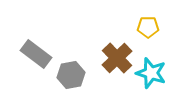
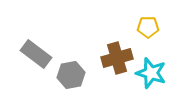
brown cross: rotated 28 degrees clockwise
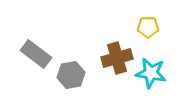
cyan star: rotated 8 degrees counterclockwise
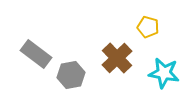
yellow pentagon: rotated 15 degrees clockwise
brown cross: rotated 28 degrees counterclockwise
cyan star: moved 13 px right
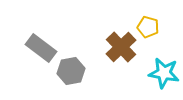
gray rectangle: moved 5 px right, 6 px up
brown cross: moved 4 px right, 11 px up
gray hexagon: moved 4 px up
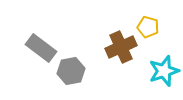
brown cross: rotated 20 degrees clockwise
cyan star: moved 2 px up; rotated 28 degrees counterclockwise
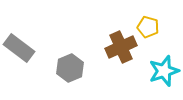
gray rectangle: moved 22 px left
gray hexagon: moved 1 px left, 3 px up; rotated 12 degrees counterclockwise
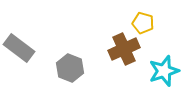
yellow pentagon: moved 5 px left, 4 px up
brown cross: moved 3 px right, 2 px down
gray hexagon: rotated 16 degrees counterclockwise
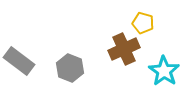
gray rectangle: moved 13 px down
cyan star: rotated 20 degrees counterclockwise
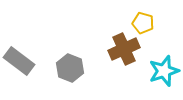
cyan star: rotated 20 degrees clockwise
